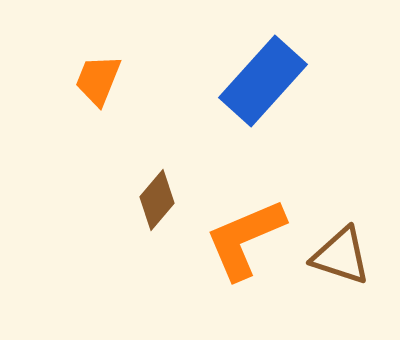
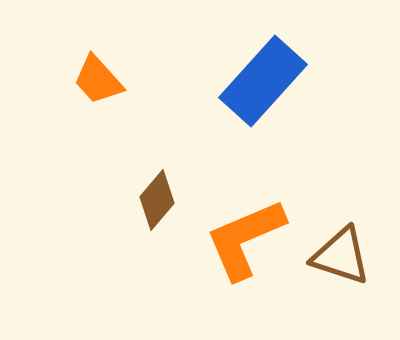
orange trapezoid: rotated 64 degrees counterclockwise
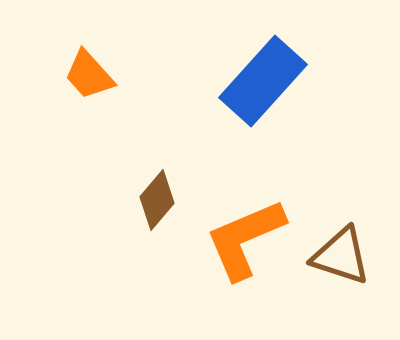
orange trapezoid: moved 9 px left, 5 px up
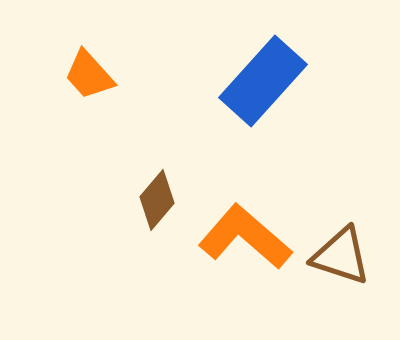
orange L-shape: moved 2 px up; rotated 64 degrees clockwise
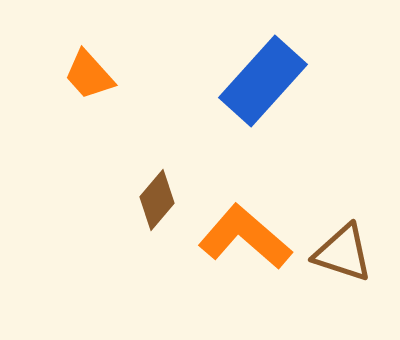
brown triangle: moved 2 px right, 3 px up
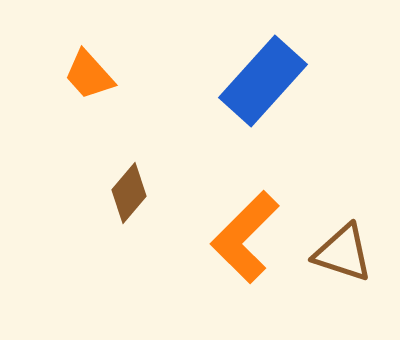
brown diamond: moved 28 px left, 7 px up
orange L-shape: rotated 86 degrees counterclockwise
